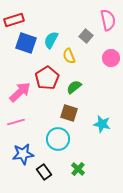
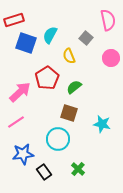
gray square: moved 2 px down
cyan semicircle: moved 1 px left, 5 px up
pink line: rotated 18 degrees counterclockwise
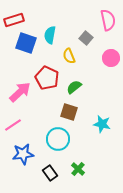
cyan semicircle: rotated 18 degrees counterclockwise
red pentagon: rotated 15 degrees counterclockwise
brown square: moved 1 px up
pink line: moved 3 px left, 3 px down
black rectangle: moved 6 px right, 1 px down
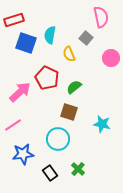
pink semicircle: moved 7 px left, 3 px up
yellow semicircle: moved 2 px up
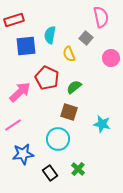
blue square: moved 3 px down; rotated 25 degrees counterclockwise
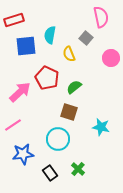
cyan star: moved 1 px left, 3 px down
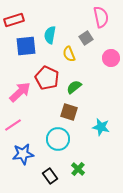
gray square: rotated 16 degrees clockwise
black rectangle: moved 3 px down
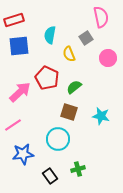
blue square: moved 7 px left
pink circle: moved 3 px left
cyan star: moved 11 px up
green cross: rotated 32 degrees clockwise
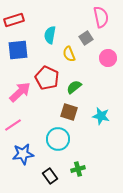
blue square: moved 1 px left, 4 px down
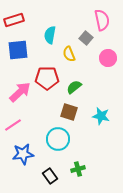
pink semicircle: moved 1 px right, 3 px down
gray square: rotated 16 degrees counterclockwise
red pentagon: rotated 25 degrees counterclockwise
